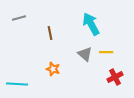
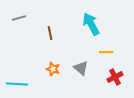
gray triangle: moved 4 px left, 14 px down
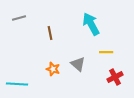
gray triangle: moved 3 px left, 4 px up
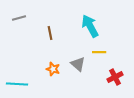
cyan arrow: moved 1 px left, 2 px down
yellow line: moved 7 px left
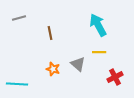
cyan arrow: moved 8 px right, 1 px up
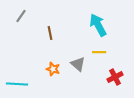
gray line: moved 2 px right, 2 px up; rotated 40 degrees counterclockwise
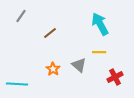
cyan arrow: moved 2 px right, 1 px up
brown line: rotated 64 degrees clockwise
gray triangle: moved 1 px right, 1 px down
orange star: rotated 16 degrees clockwise
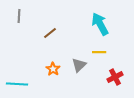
gray line: moved 2 px left; rotated 32 degrees counterclockwise
gray triangle: rotated 35 degrees clockwise
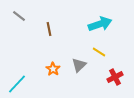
gray line: rotated 56 degrees counterclockwise
cyan arrow: rotated 100 degrees clockwise
brown line: moved 1 px left, 4 px up; rotated 64 degrees counterclockwise
yellow line: rotated 32 degrees clockwise
cyan line: rotated 50 degrees counterclockwise
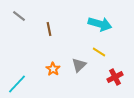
cyan arrow: rotated 35 degrees clockwise
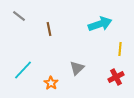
cyan arrow: rotated 35 degrees counterclockwise
yellow line: moved 21 px right, 3 px up; rotated 64 degrees clockwise
gray triangle: moved 2 px left, 3 px down
orange star: moved 2 px left, 14 px down
red cross: moved 1 px right
cyan line: moved 6 px right, 14 px up
